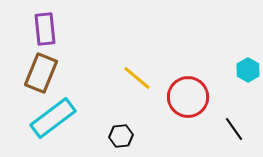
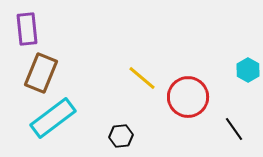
purple rectangle: moved 18 px left
yellow line: moved 5 px right
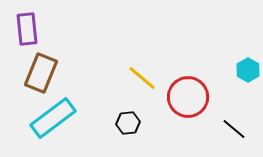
black line: rotated 15 degrees counterclockwise
black hexagon: moved 7 px right, 13 px up
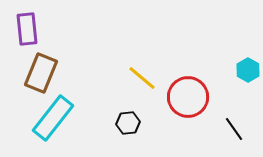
cyan rectangle: rotated 15 degrees counterclockwise
black line: rotated 15 degrees clockwise
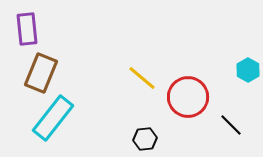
black hexagon: moved 17 px right, 16 px down
black line: moved 3 px left, 4 px up; rotated 10 degrees counterclockwise
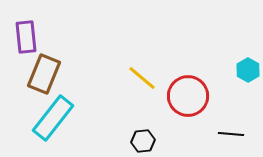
purple rectangle: moved 1 px left, 8 px down
brown rectangle: moved 3 px right, 1 px down
red circle: moved 1 px up
black line: moved 9 px down; rotated 40 degrees counterclockwise
black hexagon: moved 2 px left, 2 px down
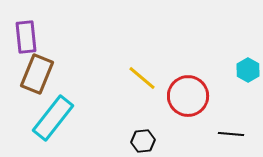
brown rectangle: moved 7 px left
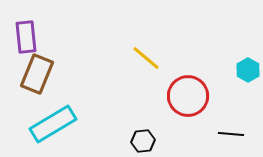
yellow line: moved 4 px right, 20 px up
cyan rectangle: moved 6 px down; rotated 21 degrees clockwise
